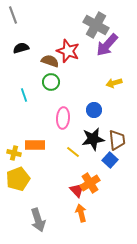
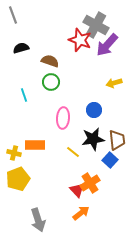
red star: moved 12 px right, 11 px up
orange arrow: rotated 66 degrees clockwise
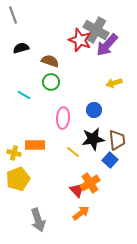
gray cross: moved 5 px down
cyan line: rotated 40 degrees counterclockwise
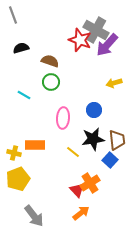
gray arrow: moved 4 px left, 4 px up; rotated 20 degrees counterclockwise
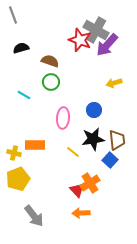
orange arrow: rotated 144 degrees counterclockwise
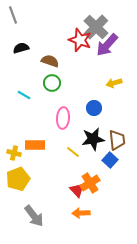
gray cross: moved 3 px up; rotated 15 degrees clockwise
green circle: moved 1 px right, 1 px down
blue circle: moved 2 px up
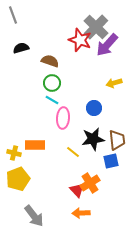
cyan line: moved 28 px right, 5 px down
blue square: moved 1 px right, 1 px down; rotated 35 degrees clockwise
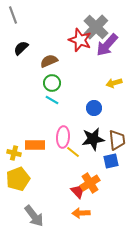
black semicircle: rotated 28 degrees counterclockwise
brown semicircle: moved 1 px left; rotated 42 degrees counterclockwise
pink ellipse: moved 19 px down
red triangle: moved 1 px right, 1 px down
